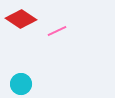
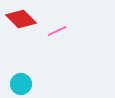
red diamond: rotated 12 degrees clockwise
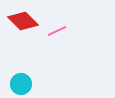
red diamond: moved 2 px right, 2 px down
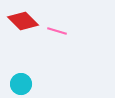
pink line: rotated 42 degrees clockwise
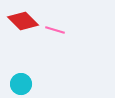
pink line: moved 2 px left, 1 px up
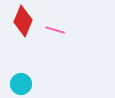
red diamond: rotated 68 degrees clockwise
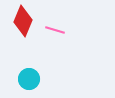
cyan circle: moved 8 px right, 5 px up
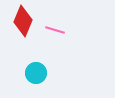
cyan circle: moved 7 px right, 6 px up
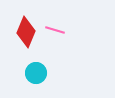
red diamond: moved 3 px right, 11 px down
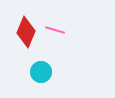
cyan circle: moved 5 px right, 1 px up
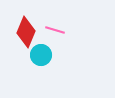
cyan circle: moved 17 px up
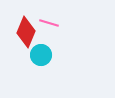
pink line: moved 6 px left, 7 px up
